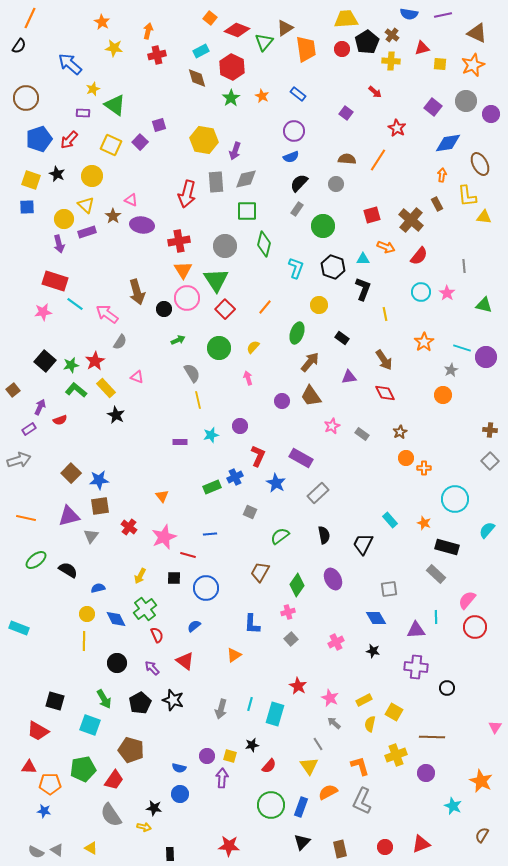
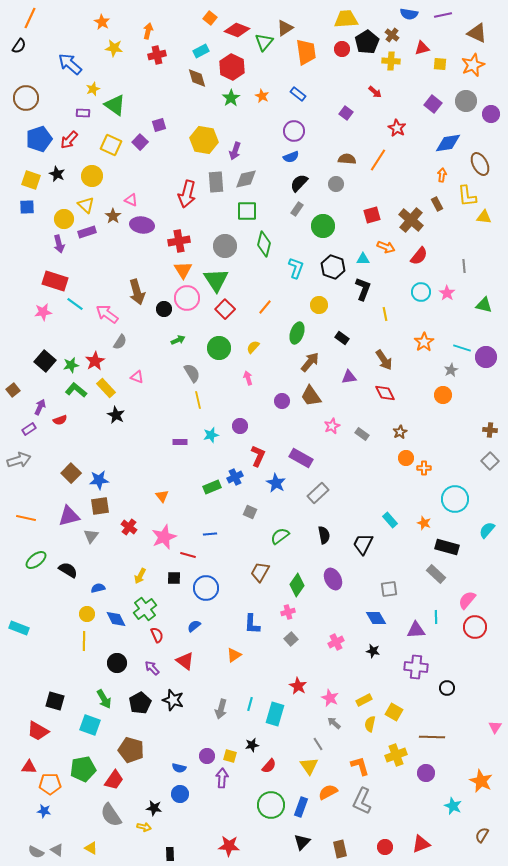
orange trapezoid at (306, 49): moved 3 px down
purple square at (433, 107): moved 3 px up
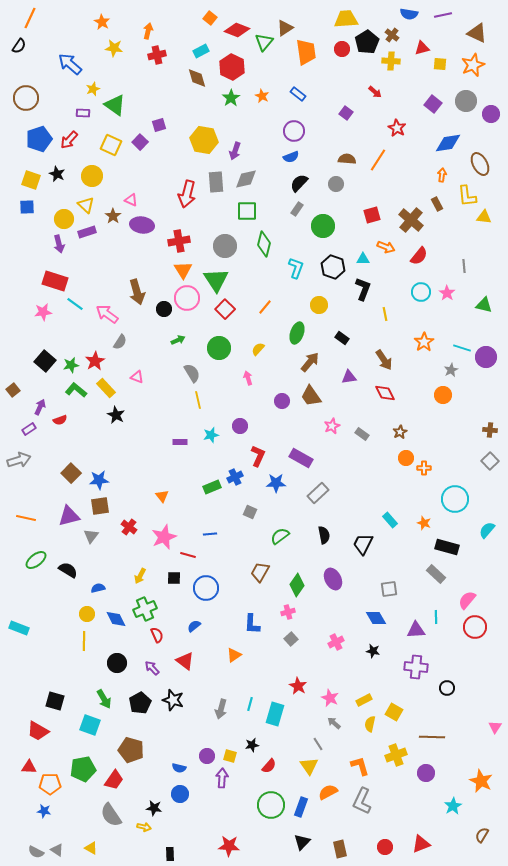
yellow semicircle at (253, 347): moved 5 px right, 2 px down
blue star at (276, 483): rotated 30 degrees counterclockwise
green cross at (145, 609): rotated 15 degrees clockwise
cyan star at (453, 806): rotated 18 degrees clockwise
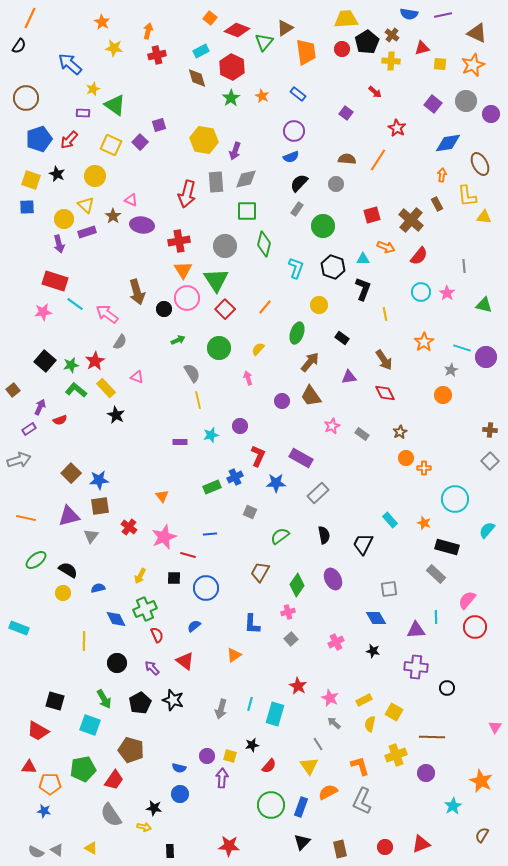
yellow circle at (92, 176): moved 3 px right
yellow circle at (87, 614): moved 24 px left, 21 px up
black rectangle at (170, 854): moved 3 px up
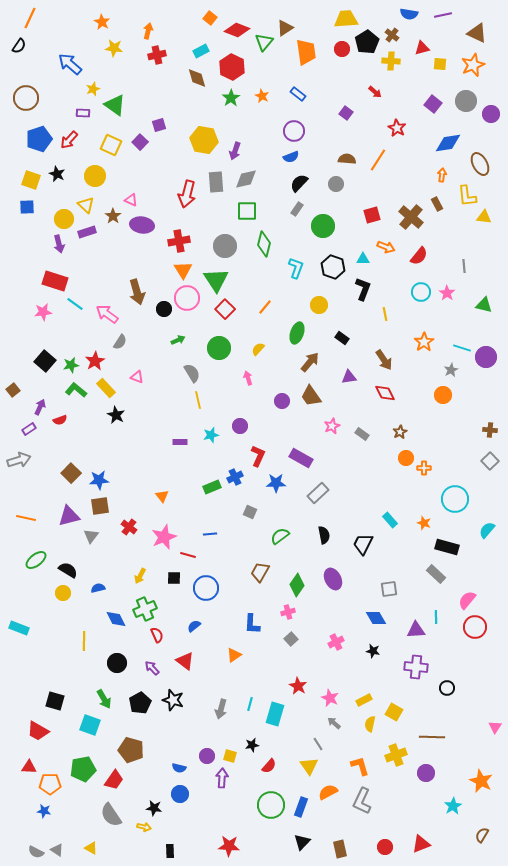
brown cross at (411, 220): moved 3 px up
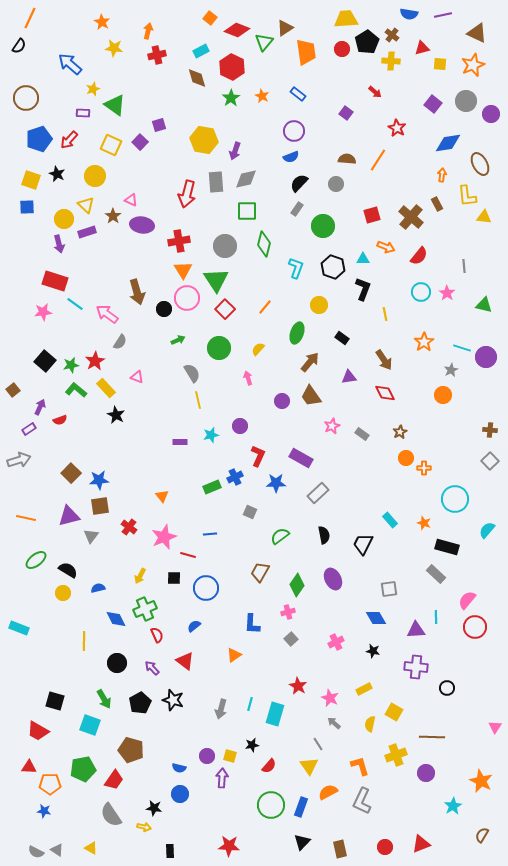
yellow rectangle at (364, 700): moved 11 px up
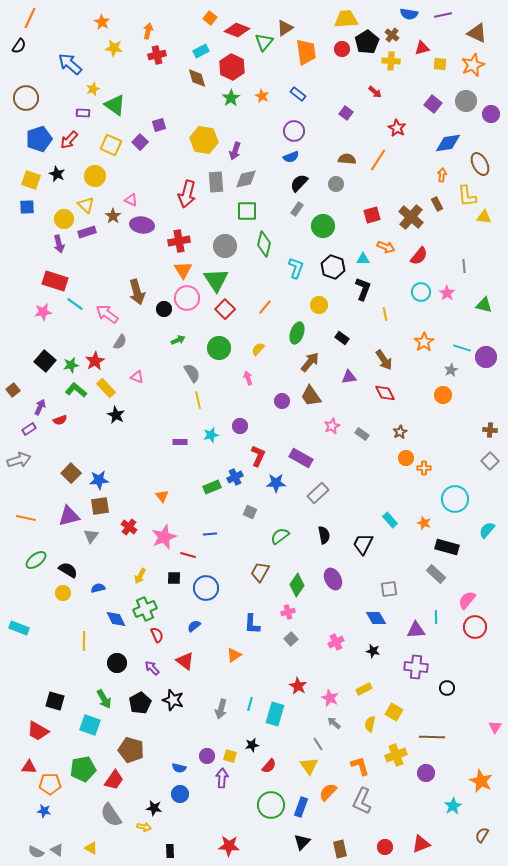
orange semicircle at (328, 792): rotated 18 degrees counterclockwise
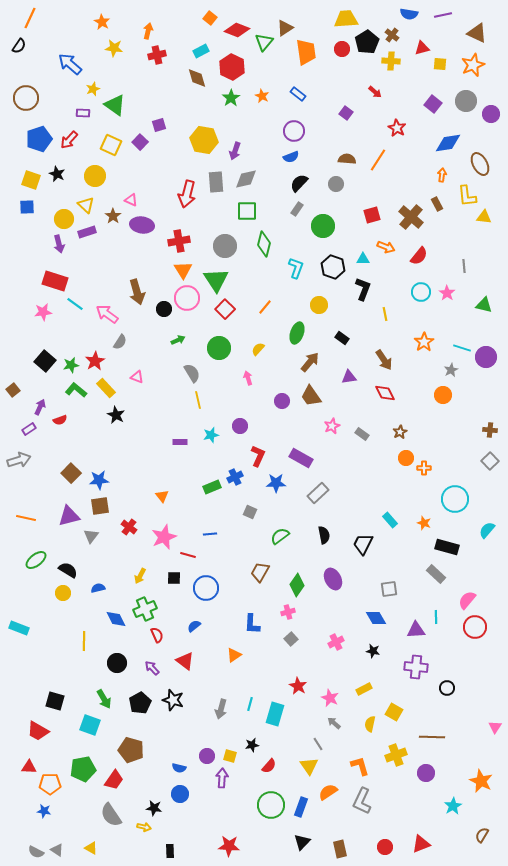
orange semicircle at (328, 792): rotated 12 degrees clockwise
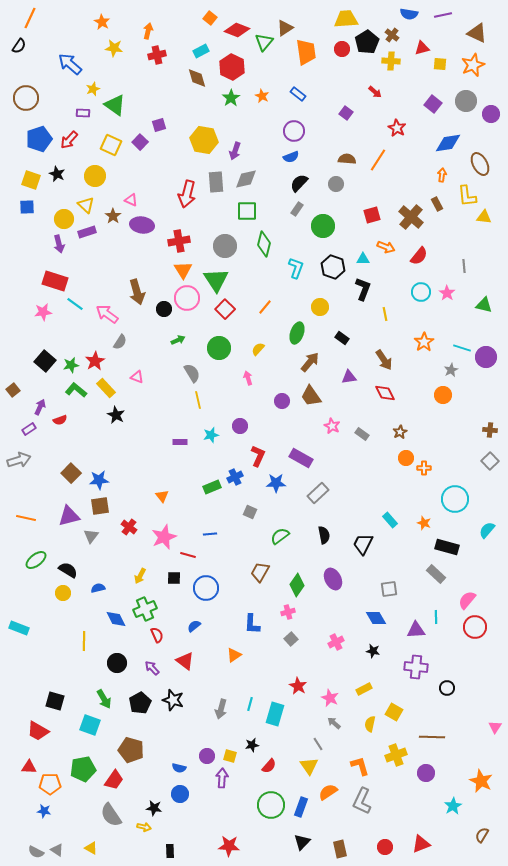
yellow circle at (319, 305): moved 1 px right, 2 px down
pink star at (332, 426): rotated 21 degrees counterclockwise
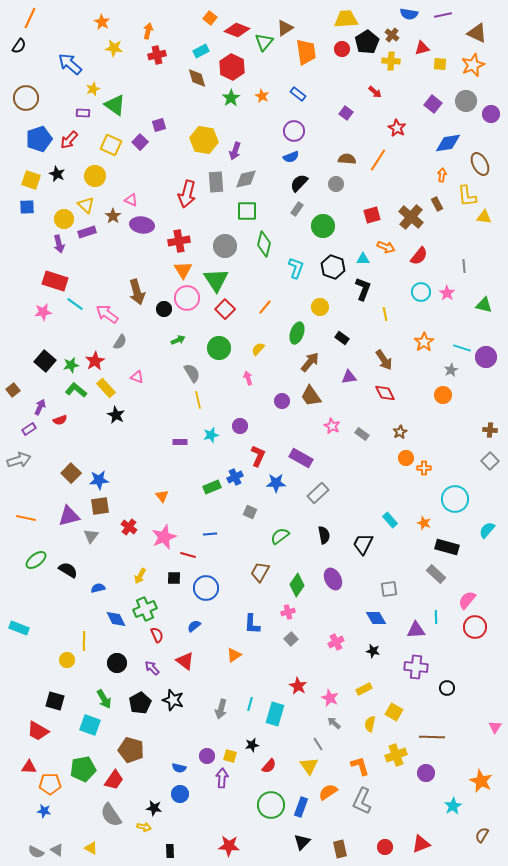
yellow circle at (63, 593): moved 4 px right, 67 px down
